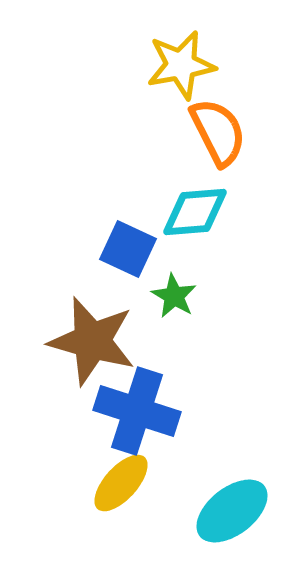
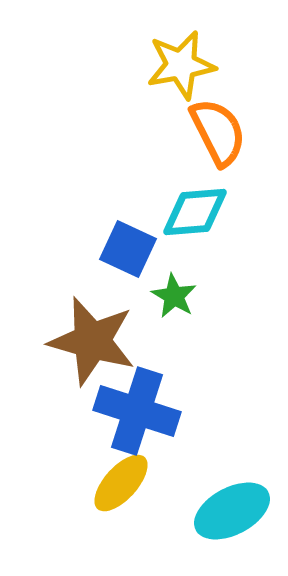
cyan ellipse: rotated 10 degrees clockwise
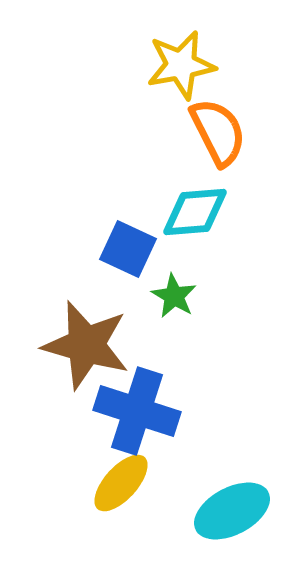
brown star: moved 6 px left, 4 px down
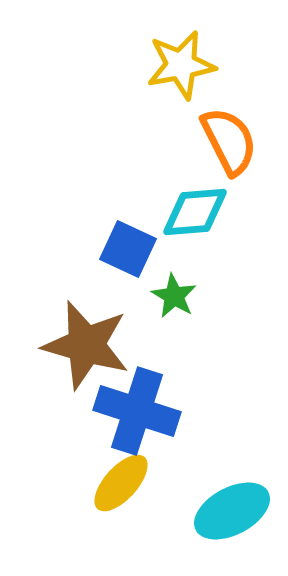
orange semicircle: moved 11 px right, 9 px down
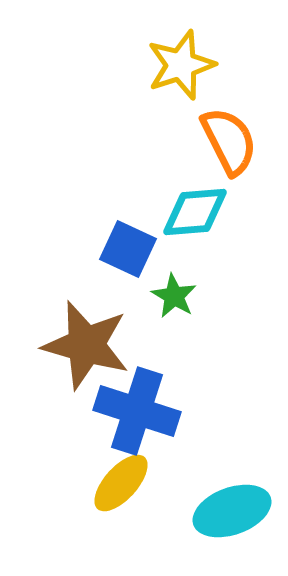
yellow star: rotated 8 degrees counterclockwise
cyan ellipse: rotated 8 degrees clockwise
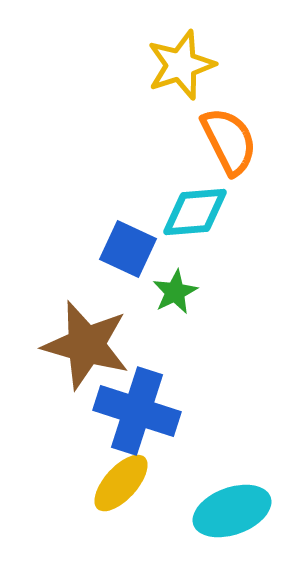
green star: moved 1 px right, 4 px up; rotated 15 degrees clockwise
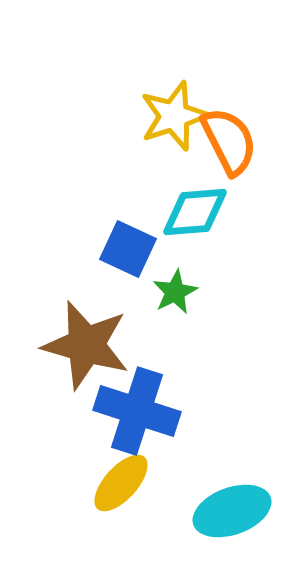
yellow star: moved 7 px left, 51 px down
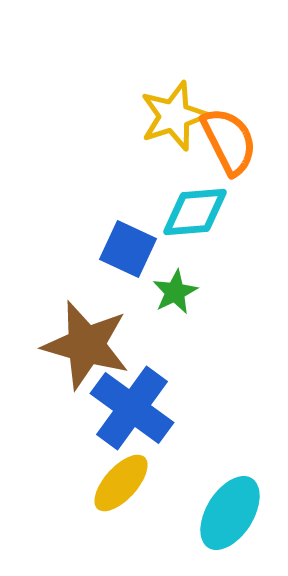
blue cross: moved 5 px left, 3 px up; rotated 18 degrees clockwise
cyan ellipse: moved 2 px left, 2 px down; rotated 38 degrees counterclockwise
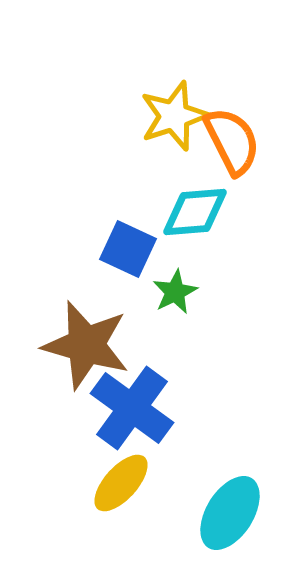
orange semicircle: moved 3 px right
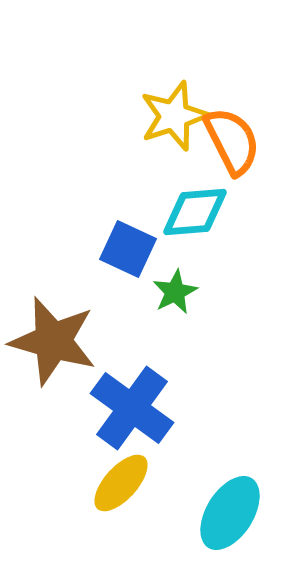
brown star: moved 33 px left, 4 px up
